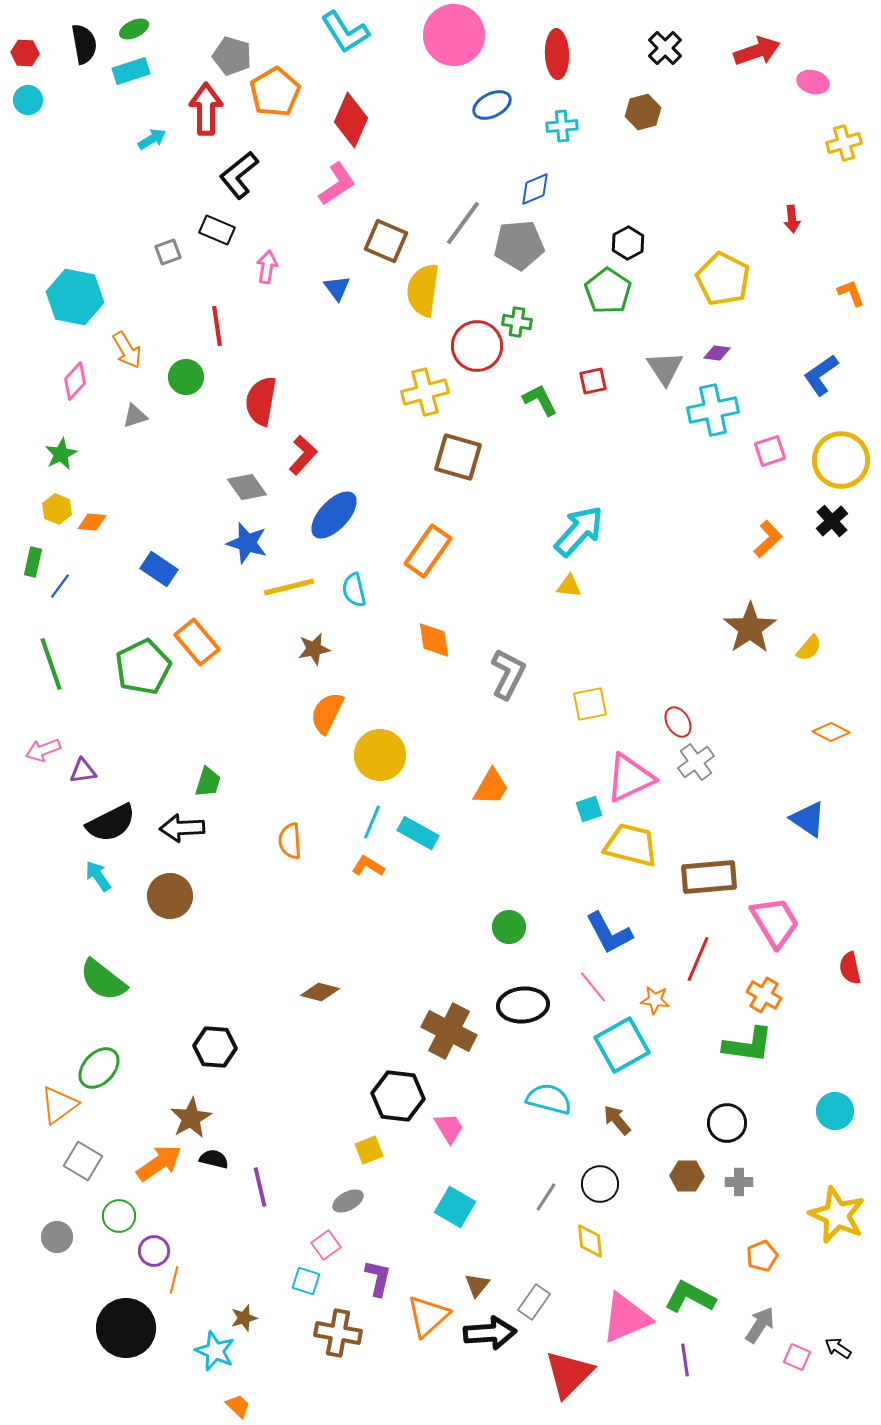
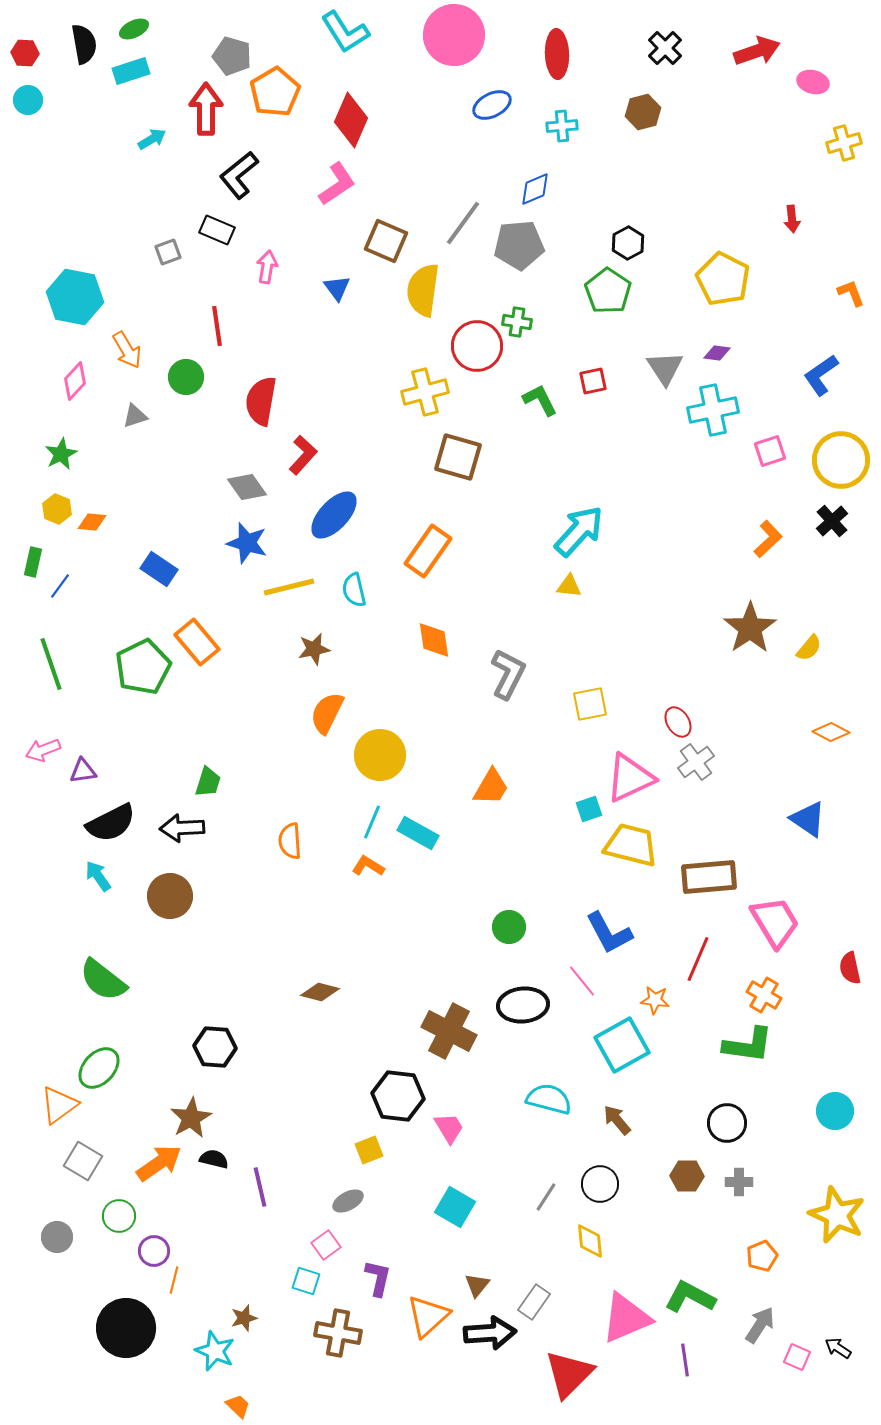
pink line at (593, 987): moved 11 px left, 6 px up
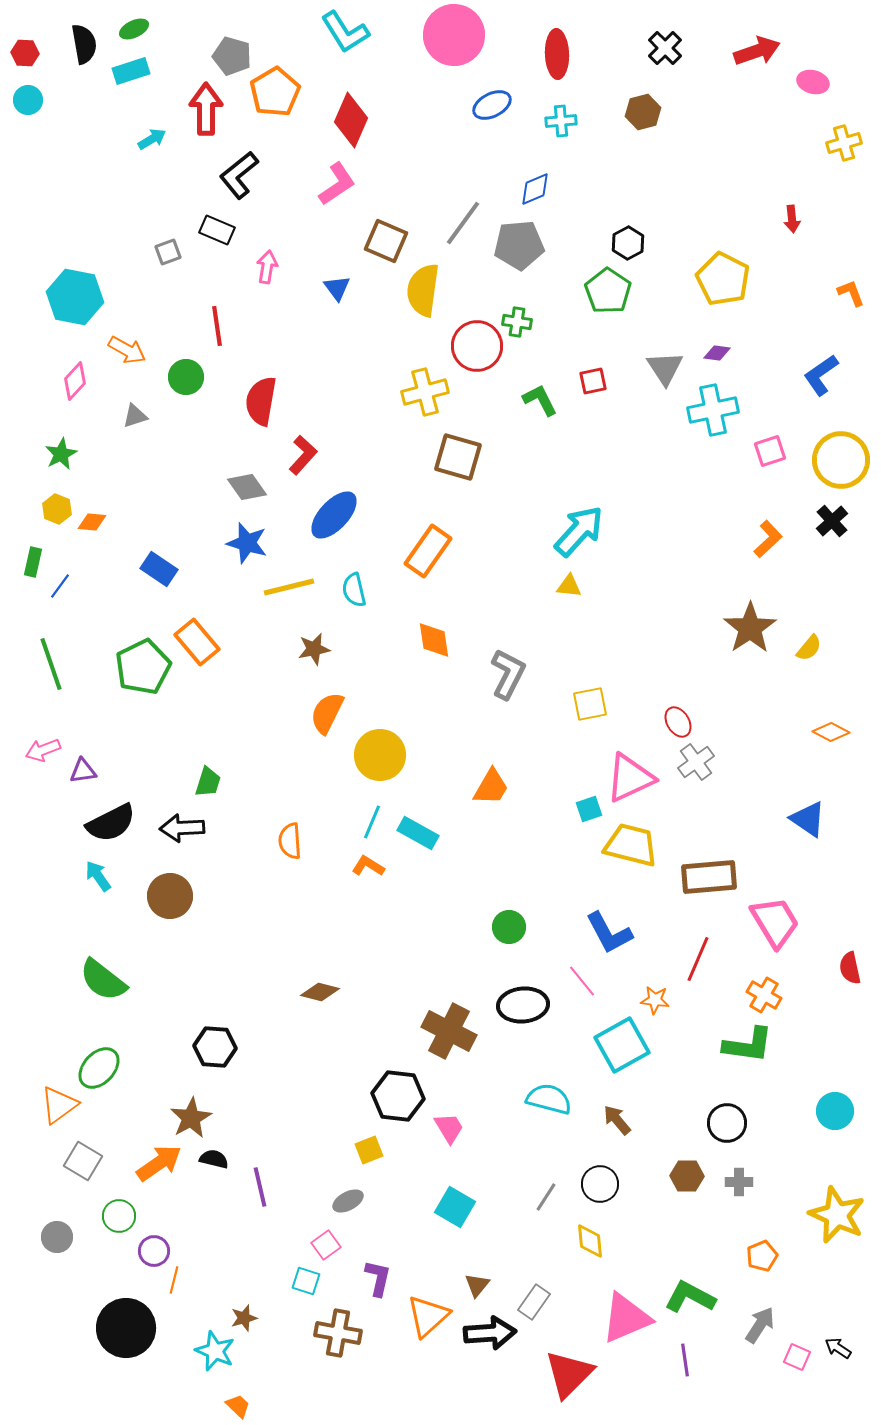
cyan cross at (562, 126): moved 1 px left, 5 px up
orange arrow at (127, 350): rotated 30 degrees counterclockwise
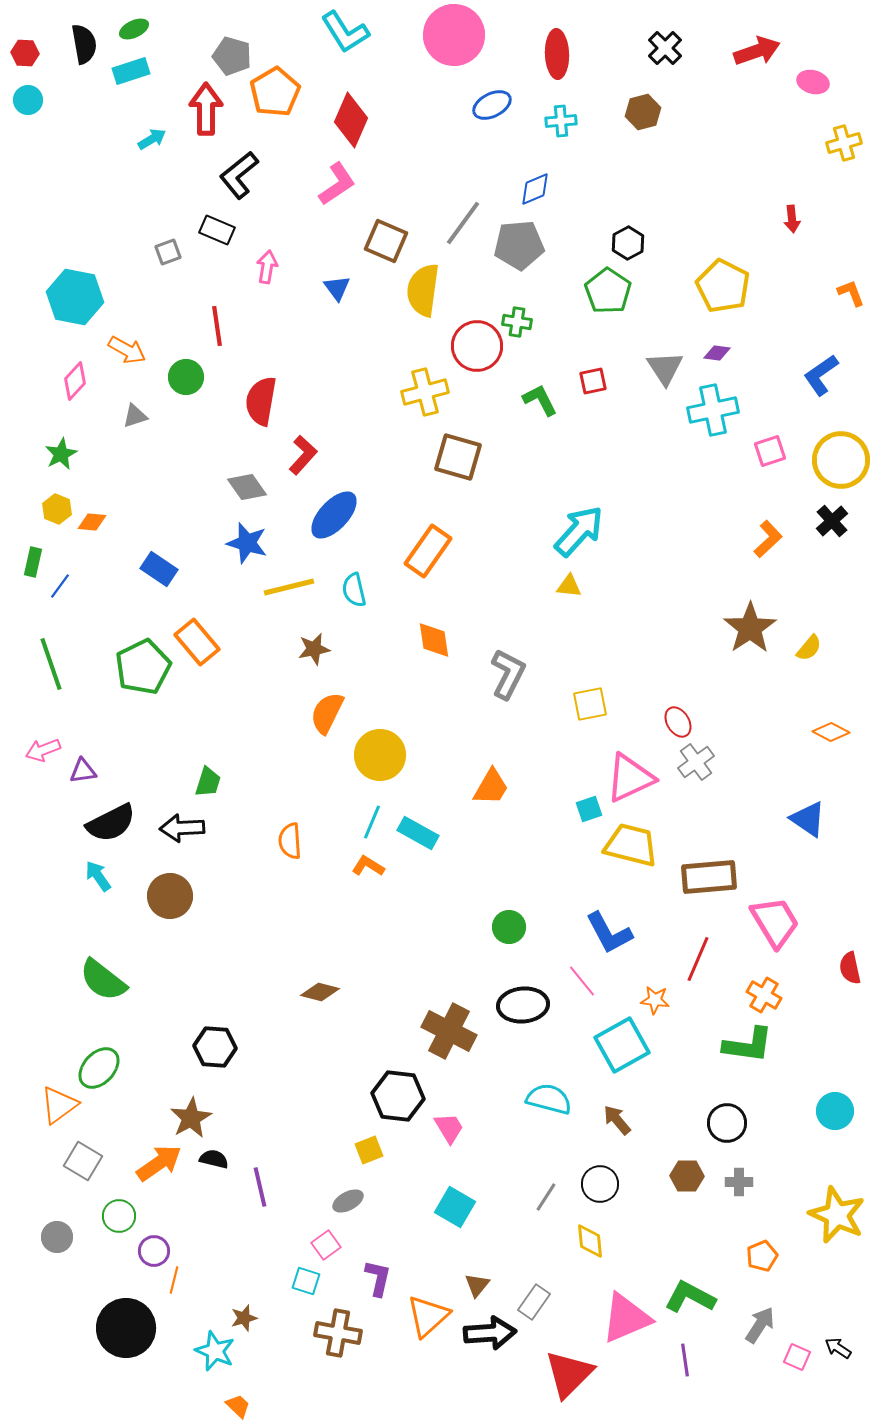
yellow pentagon at (723, 279): moved 7 px down
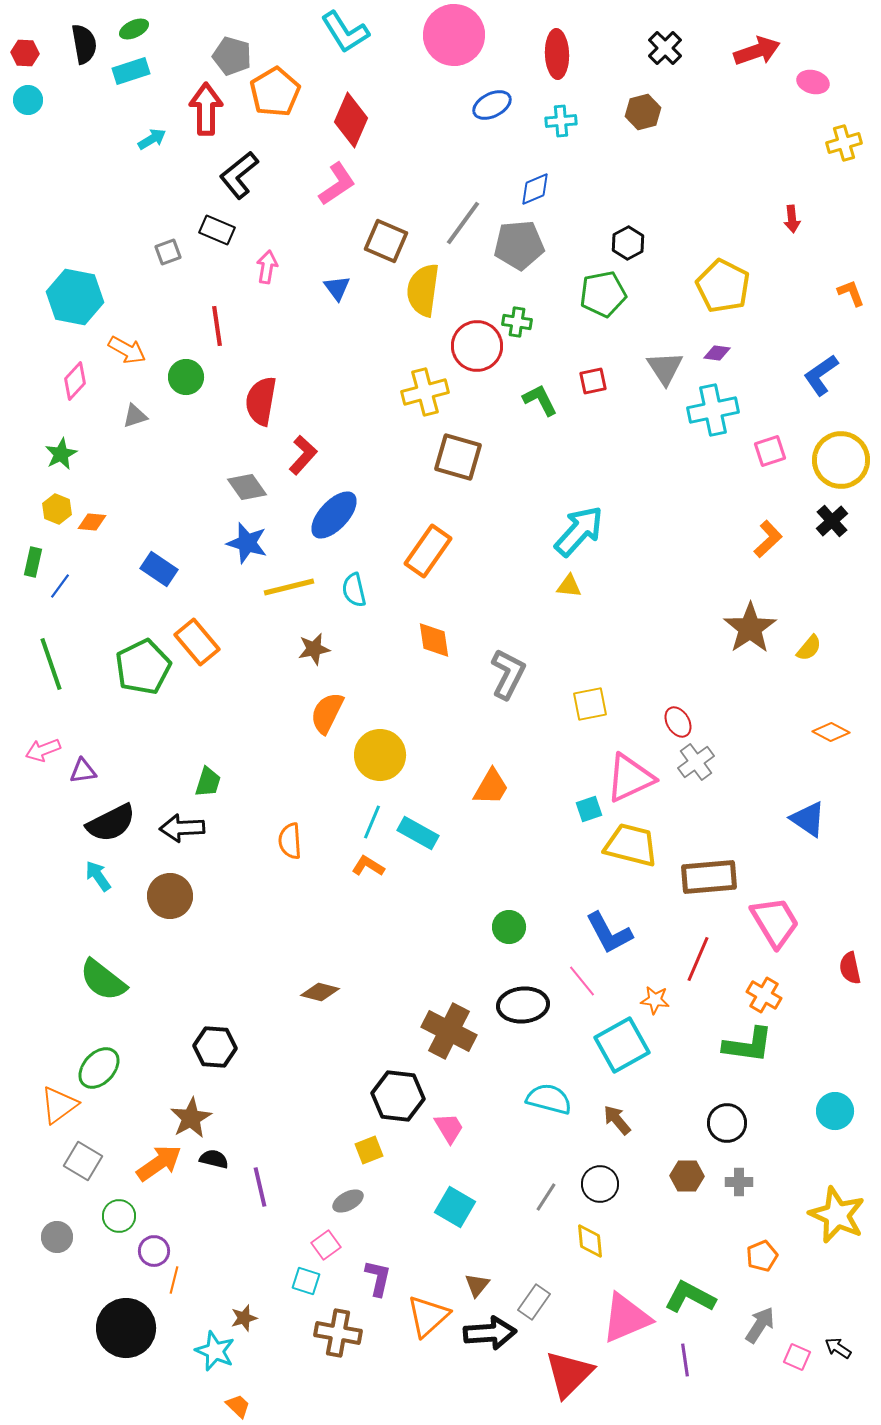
green pentagon at (608, 291): moved 5 px left, 3 px down; rotated 27 degrees clockwise
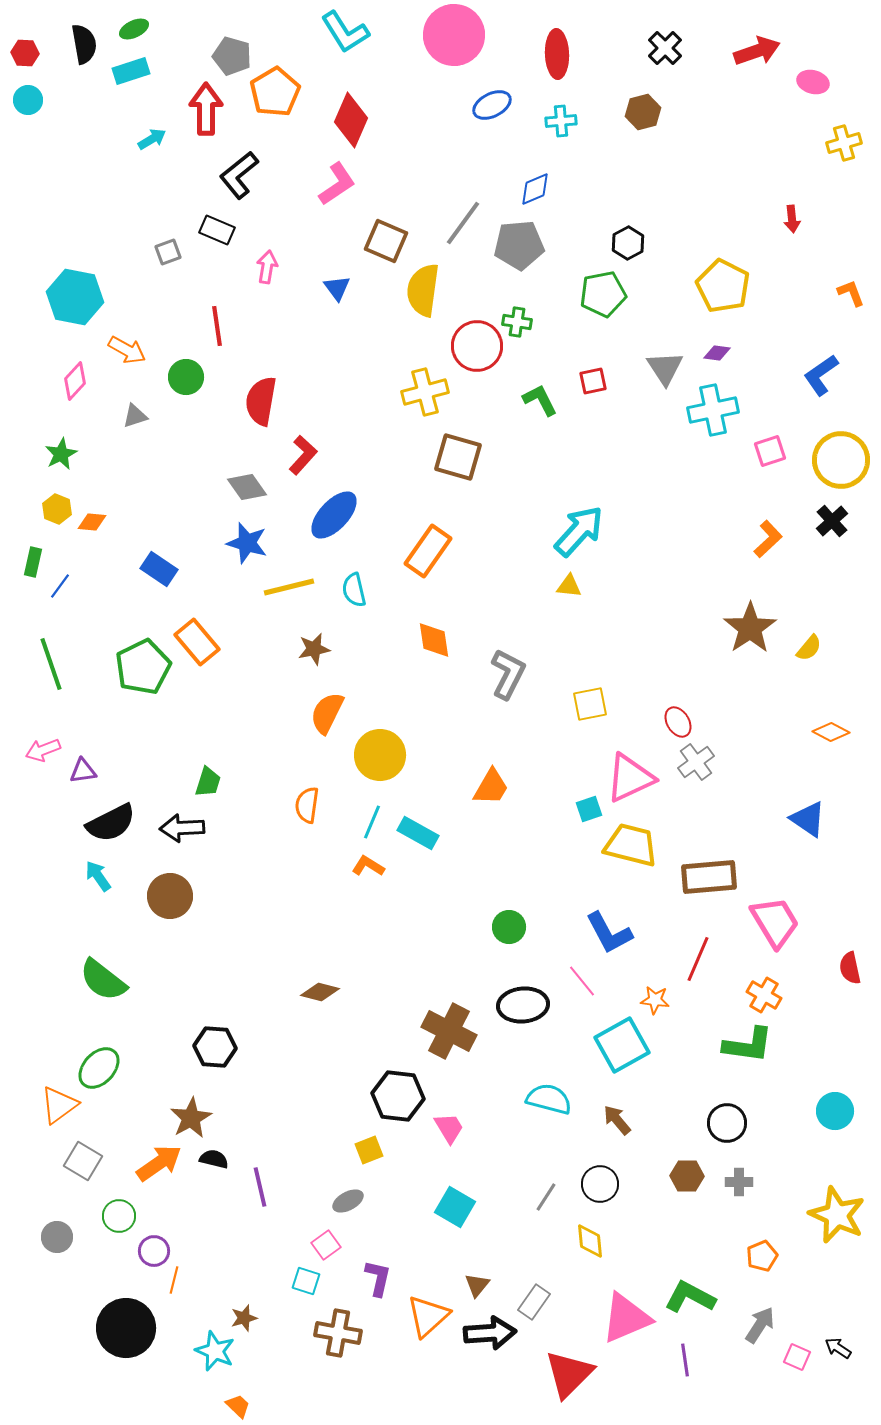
orange semicircle at (290, 841): moved 17 px right, 36 px up; rotated 12 degrees clockwise
